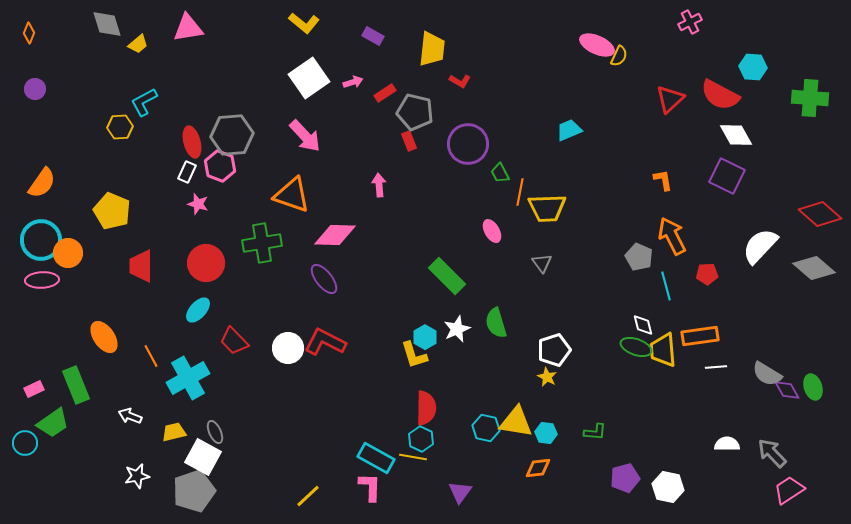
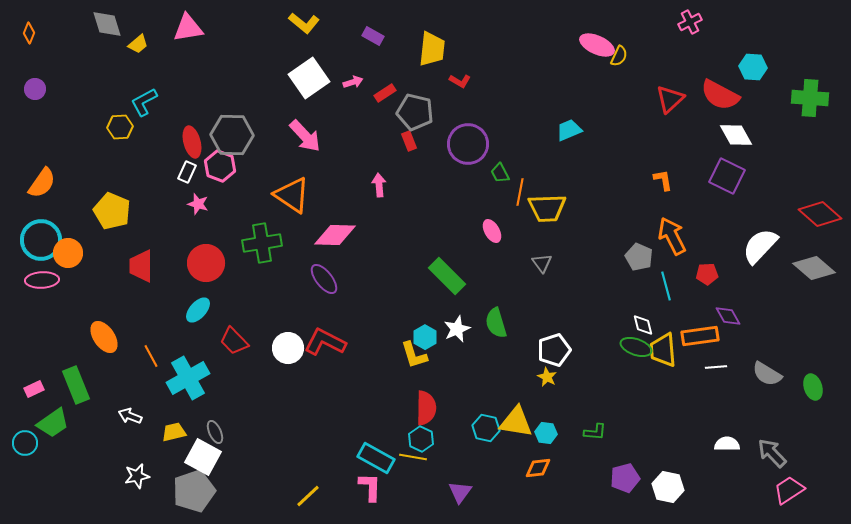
gray hexagon at (232, 135): rotated 6 degrees clockwise
orange triangle at (292, 195): rotated 15 degrees clockwise
purple diamond at (787, 390): moved 59 px left, 74 px up
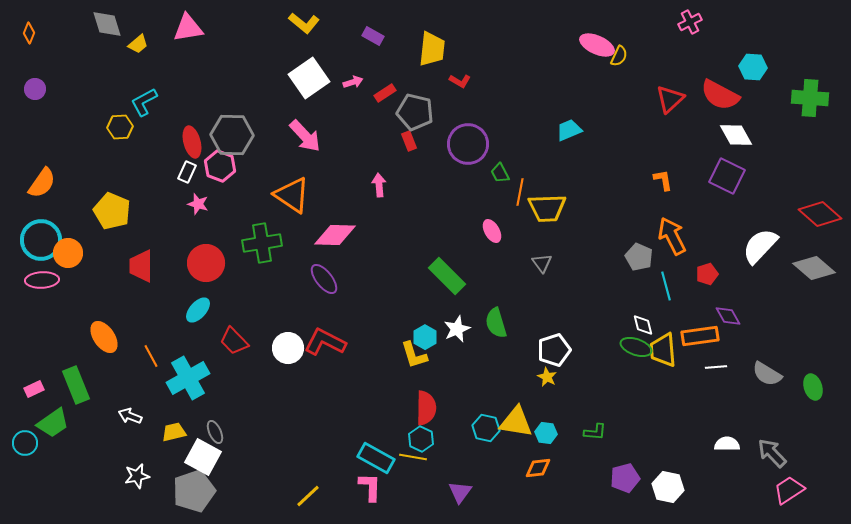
red pentagon at (707, 274): rotated 15 degrees counterclockwise
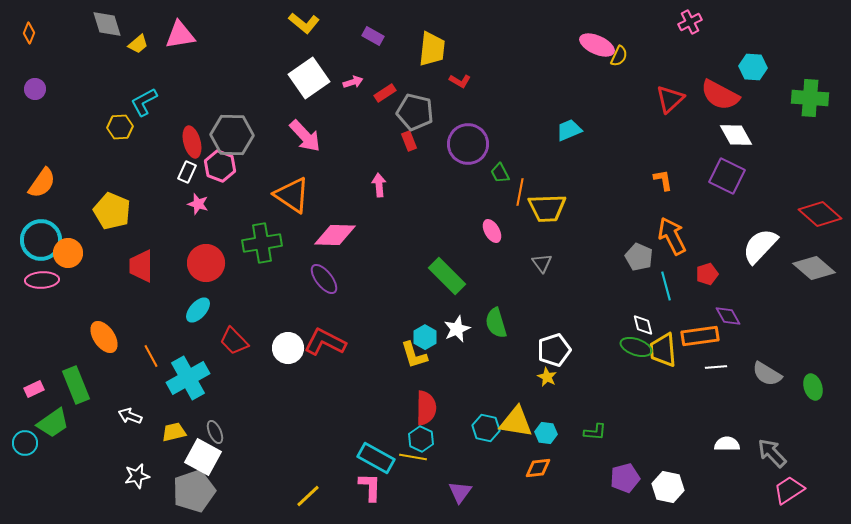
pink triangle at (188, 28): moved 8 px left, 7 px down
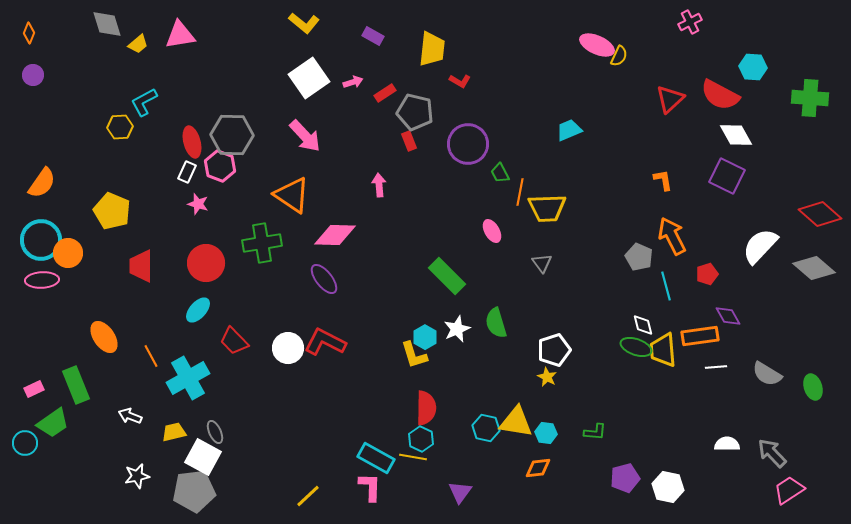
purple circle at (35, 89): moved 2 px left, 14 px up
gray pentagon at (194, 491): rotated 12 degrees clockwise
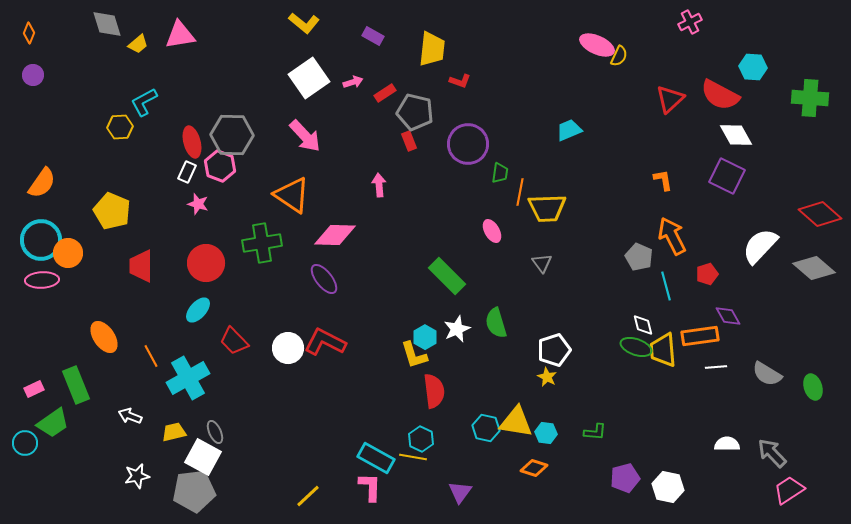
red L-shape at (460, 81): rotated 10 degrees counterclockwise
green trapezoid at (500, 173): rotated 145 degrees counterclockwise
red semicircle at (426, 408): moved 8 px right, 17 px up; rotated 8 degrees counterclockwise
orange diamond at (538, 468): moved 4 px left; rotated 24 degrees clockwise
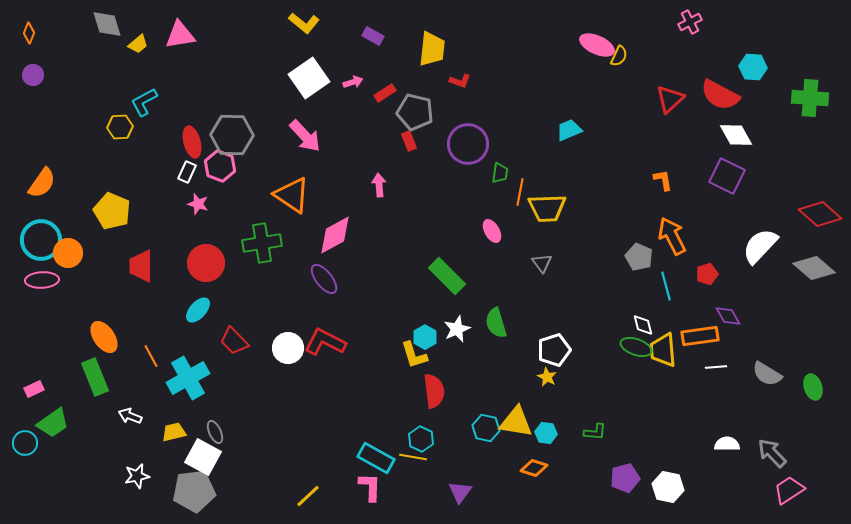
pink diamond at (335, 235): rotated 30 degrees counterclockwise
green rectangle at (76, 385): moved 19 px right, 8 px up
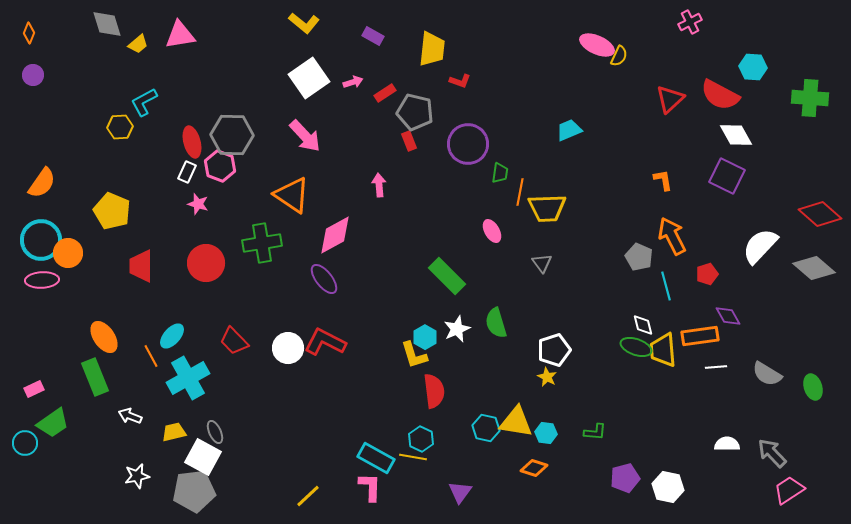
cyan ellipse at (198, 310): moved 26 px left, 26 px down
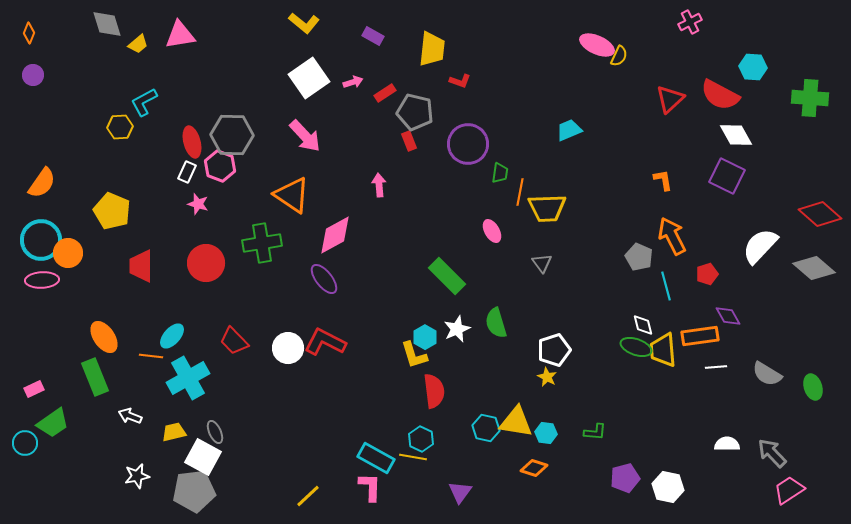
orange line at (151, 356): rotated 55 degrees counterclockwise
